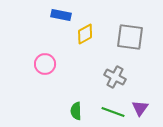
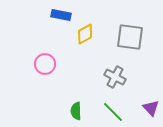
purple triangle: moved 11 px right; rotated 18 degrees counterclockwise
green line: rotated 25 degrees clockwise
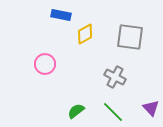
green semicircle: rotated 54 degrees clockwise
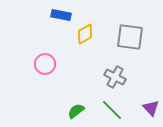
green line: moved 1 px left, 2 px up
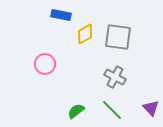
gray square: moved 12 px left
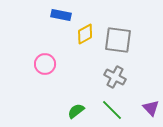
gray square: moved 3 px down
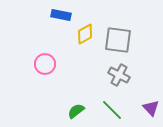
gray cross: moved 4 px right, 2 px up
